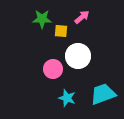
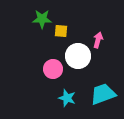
pink arrow: moved 16 px right, 23 px down; rotated 35 degrees counterclockwise
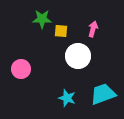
pink arrow: moved 5 px left, 11 px up
pink circle: moved 32 px left
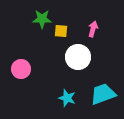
white circle: moved 1 px down
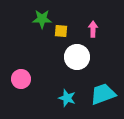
pink arrow: rotated 14 degrees counterclockwise
white circle: moved 1 px left
pink circle: moved 10 px down
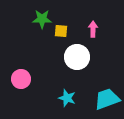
cyan trapezoid: moved 4 px right, 5 px down
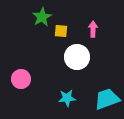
green star: moved 2 px up; rotated 30 degrees counterclockwise
cyan star: rotated 24 degrees counterclockwise
